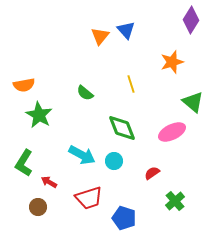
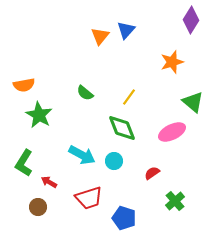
blue triangle: rotated 24 degrees clockwise
yellow line: moved 2 px left, 13 px down; rotated 54 degrees clockwise
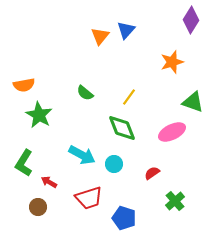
green triangle: rotated 20 degrees counterclockwise
cyan circle: moved 3 px down
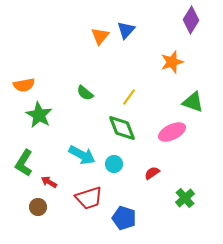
green cross: moved 10 px right, 3 px up
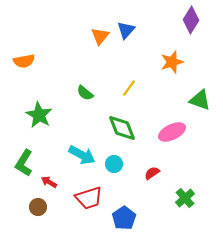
orange semicircle: moved 24 px up
yellow line: moved 9 px up
green triangle: moved 7 px right, 2 px up
blue pentagon: rotated 20 degrees clockwise
